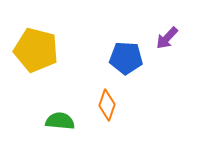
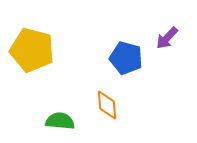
yellow pentagon: moved 4 px left
blue pentagon: rotated 12 degrees clockwise
orange diamond: rotated 24 degrees counterclockwise
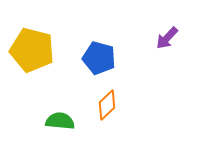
blue pentagon: moved 27 px left
orange diamond: rotated 52 degrees clockwise
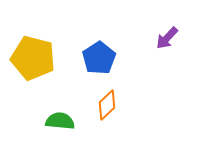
yellow pentagon: moved 1 px right, 8 px down
blue pentagon: rotated 24 degrees clockwise
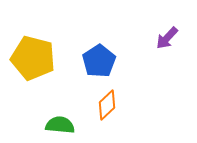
blue pentagon: moved 3 px down
green semicircle: moved 4 px down
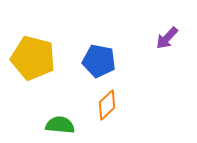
blue pentagon: rotated 28 degrees counterclockwise
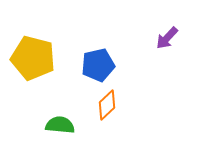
blue pentagon: moved 1 px left, 4 px down; rotated 24 degrees counterclockwise
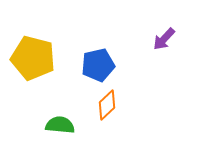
purple arrow: moved 3 px left, 1 px down
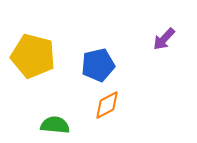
yellow pentagon: moved 2 px up
orange diamond: rotated 16 degrees clockwise
green semicircle: moved 5 px left
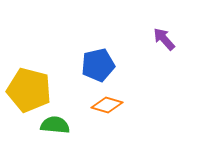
purple arrow: rotated 95 degrees clockwise
yellow pentagon: moved 4 px left, 34 px down
orange diamond: rotated 44 degrees clockwise
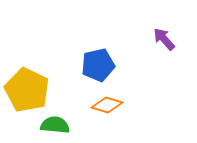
yellow pentagon: moved 2 px left; rotated 12 degrees clockwise
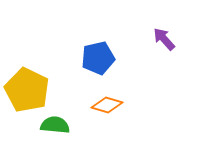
blue pentagon: moved 7 px up
